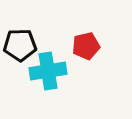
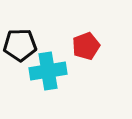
red pentagon: rotated 8 degrees counterclockwise
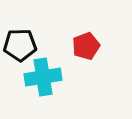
cyan cross: moved 5 px left, 6 px down
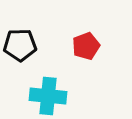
cyan cross: moved 5 px right, 19 px down; rotated 15 degrees clockwise
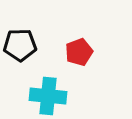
red pentagon: moved 7 px left, 6 px down
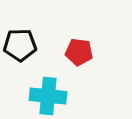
red pentagon: rotated 28 degrees clockwise
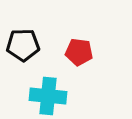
black pentagon: moved 3 px right
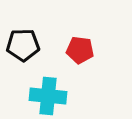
red pentagon: moved 1 px right, 2 px up
